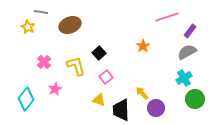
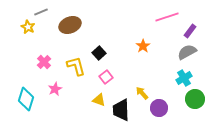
gray line: rotated 32 degrees counterclockwise
cyan diamond: rotated 20 degrees counterclockwise
purple circle: moved 3 px right
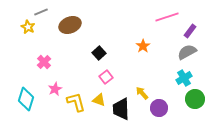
yellow L-shape: moved 36 px down
black trapezoid: moved 1 px up
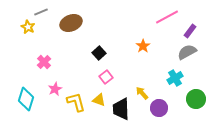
pink line: rotated 10 degrees counterclockwise
brown ellipse: moved 1 px right, 2 px up
cyan cross: moved 9 px left
green circle: moved 1 px right
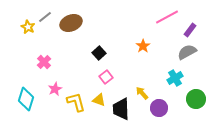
gray line: moved 4 px right, 5 px down; rotated 16 degrees counterclockwise
purple rectangle: moved 1 px up
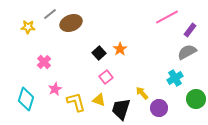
gray line: moved 5 px right, 3 px up
yellow star: rotated 24 degrees counterclockwise
orange star: moved 23 px left, 3 px down
black trapezoid: rotated 20 degrees clockwise
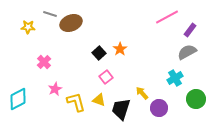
gray line: rotated 56 degrees clockwise
cyan diamond: moved 8 px left; rotated 45 degrees clockwise
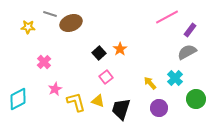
cyan cross: rotated 14 degrees counterclockwise
yellow arrow: moved 8 px right, 10 px up
yellow triangle: moved 1 px left, 1 px down
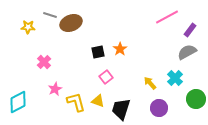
gray line: moved 1 px down
black square: moved 1 px left, 1 px up; rotated 32 degrees clockwise
cyan diamond: moved 3 px down
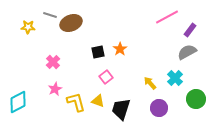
pink cross: moved 9 px right
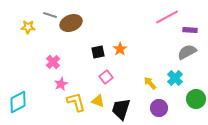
purple rectangle: rotated 56 degrees clockwise
pink star: moved 6 px right, 5 px up
